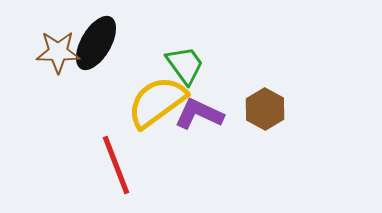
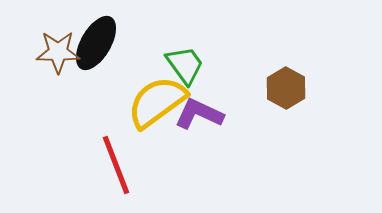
brown hexagon: moved 21 px right, 21 px up
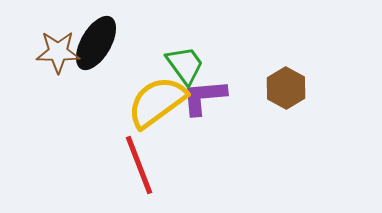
purple L-shape: moved 5 px right, 17 px up; rotated 30 degrees counterclockwise
red line: moved 23 px right
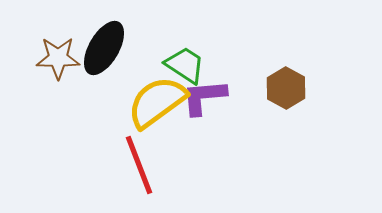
black ellipse: moved 8 px right, 5 px down
brown star: moved 6 px down
green trapezoid: rotated 21 degrees counterclockwise
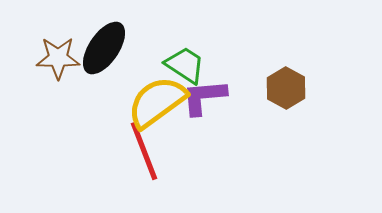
black ellipse: rotated 4 degrees clockwise
red line: moved 5 px right, 14 px up
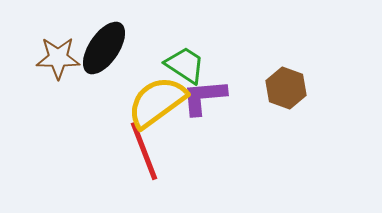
brown hexagon: rotated 9 degrees counterclockwise
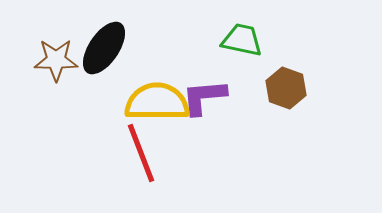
brown star: moved 2 px left, 2 px down
green trapezoid: moved 57 px right, 25 px up; rotated 21 degrees counterclockwise
yellow semicircle: rotated 36 degrees clockwise
red line: moved 3 px left, 2 px down
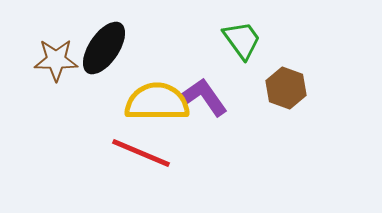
green trapezoid: rotated 42 degrees clockwise
purple L-shape: rotated 60 degrees clockwise
red line: rotated 46 degrees counterclockwise
